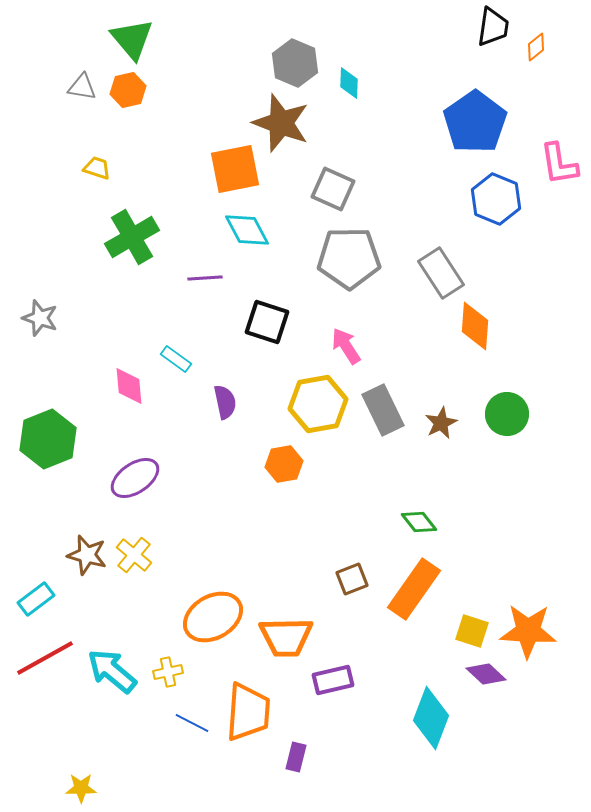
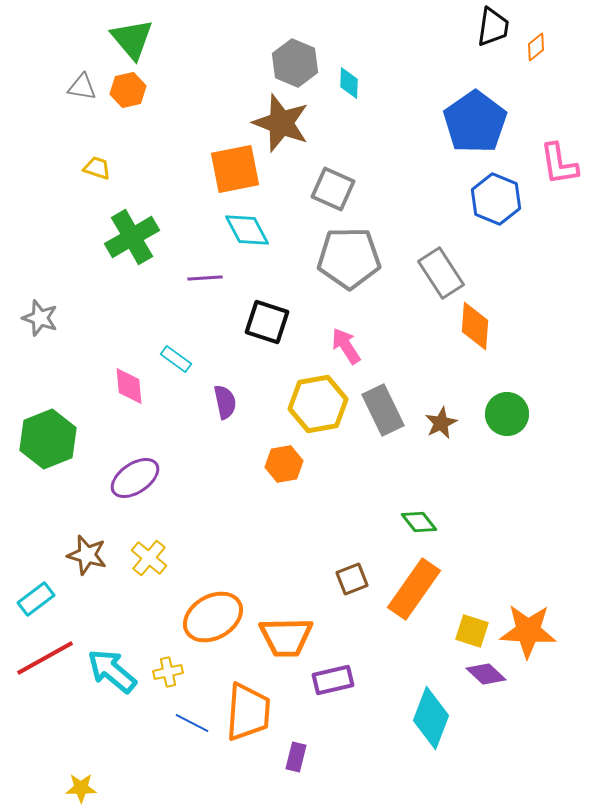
yellow cross at (134, 555): moved 15 px right, 3 px down
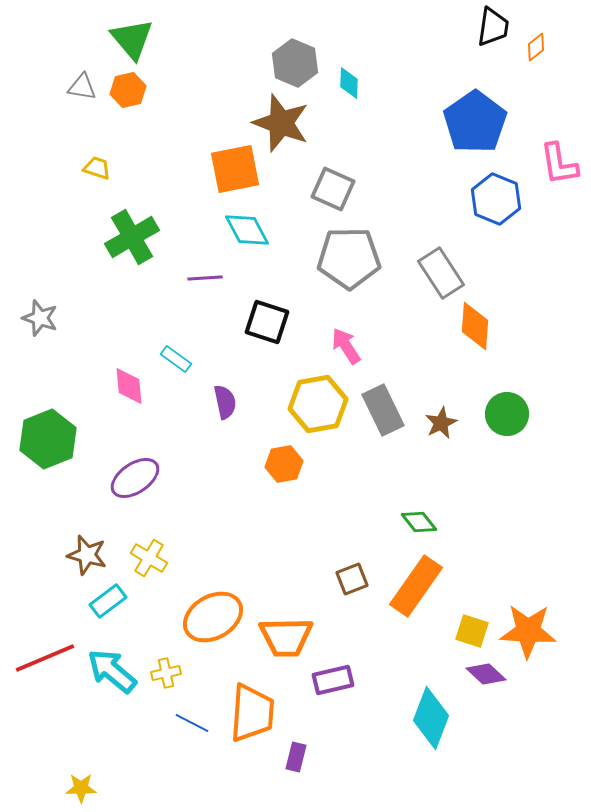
yellow cross at (149, 558): rotated 9 degrees counterclockwise
orange rectangle at (414, 589): moved 2 px right, 3 px up
cyan rectangle at (36, 599): moved 72 px right, 2 px down
red line at (45, 658): rotated 6 degrees clockwise
yellow cross at (168, 672): moved 2 px left, 1 px down
orange trapezoid at (248, 712): moved 4 px right, 1 px down
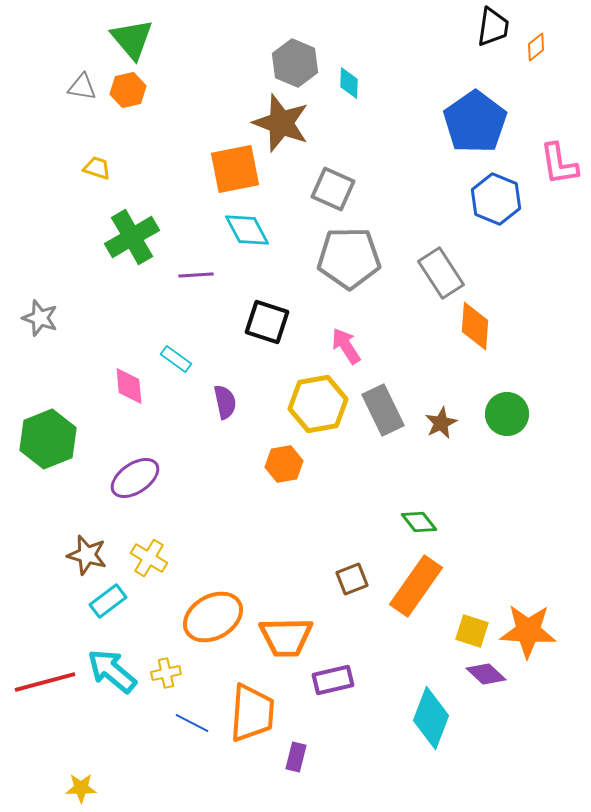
purple line at (205, 278): moved 9 px left, 3 px up
red line at (45, 658): moved 24 px down; rotated 8 degrees clockwise
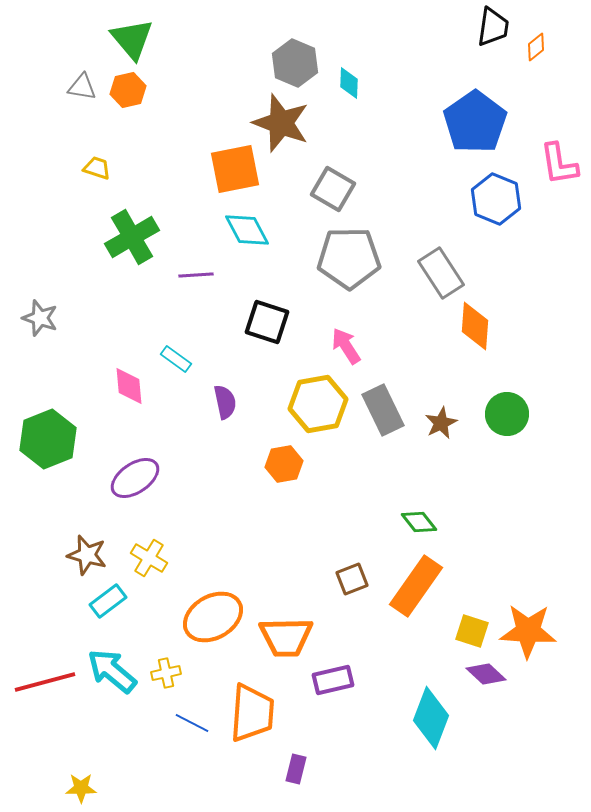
gray square at (333, 189): rotated 6 degrees clockwise
purple rectangle at (296, 757): moved 12 px down
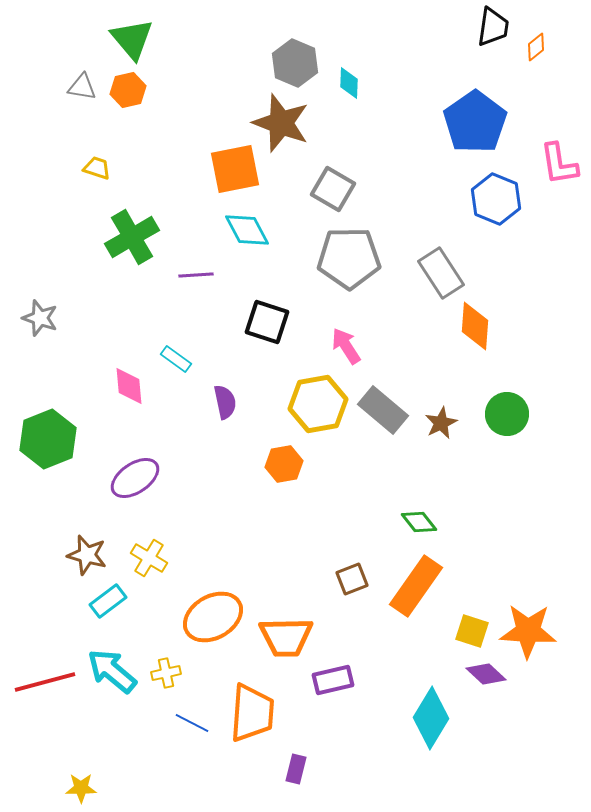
gray rectangle at (383, 410): rotated 24 degrees counterclockwise
cyan diamond at (431, 718): rotated 10 degrees clockwise
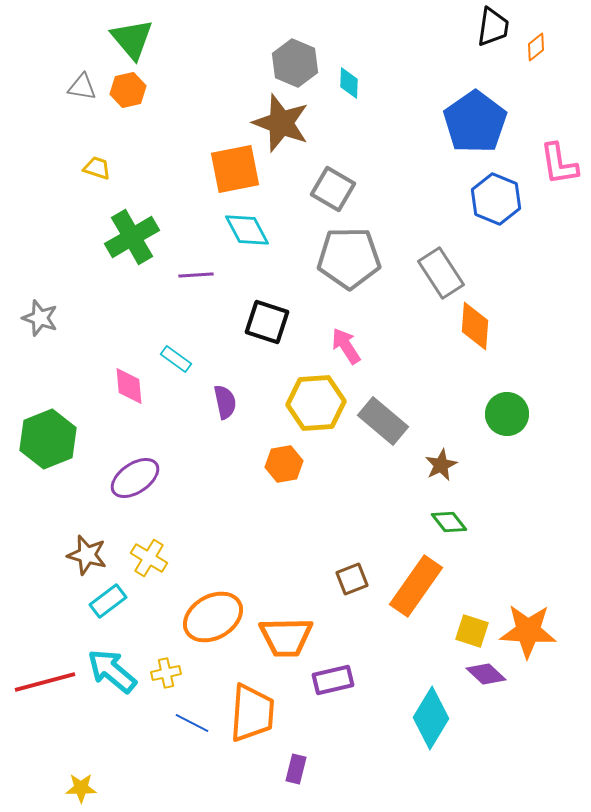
yellow hexagon at (318, 404): moved 2 px left, 1 px up; rotated 6 degrees clockwise
gray rectangle at (383, 410): moved 11 px down
brown star at (441, 423): moved 42 px down
green diamond at (419, 522): moved 30 px right
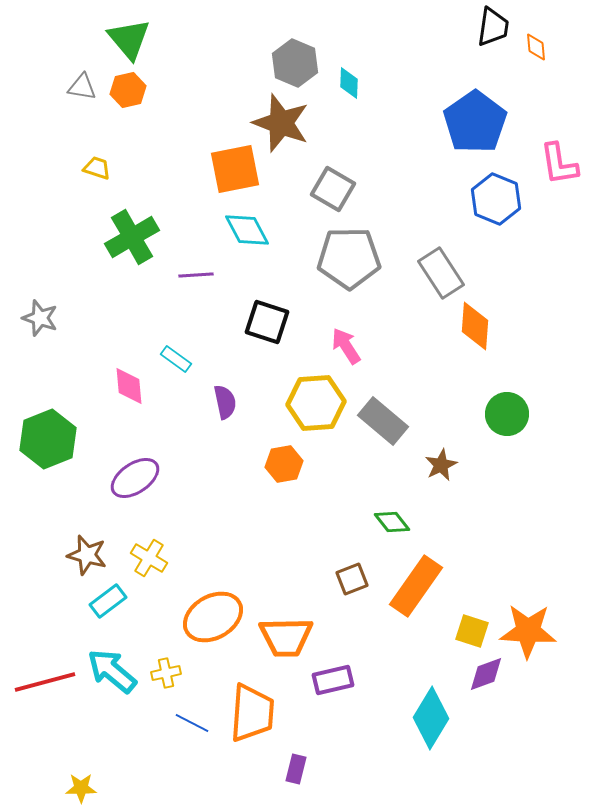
green triangle at (132, 39): moved 3 px left
orange diamond at (536, 47): rotated 56 degrees counterclockwise
green diamond at (449, 522): moved 57 px left
purple diamond at (486, 674): rotated 63 degrees counterclockwise
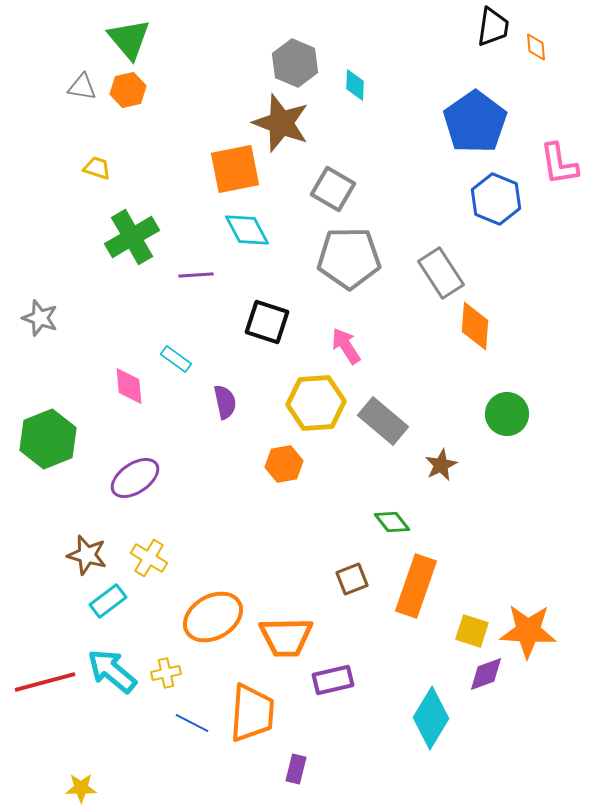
cyan diamond at (349, 83): moved 6 px right, 2 px down
orange rectangle at (416, 586): rotated 16 degrees counterclockwise
